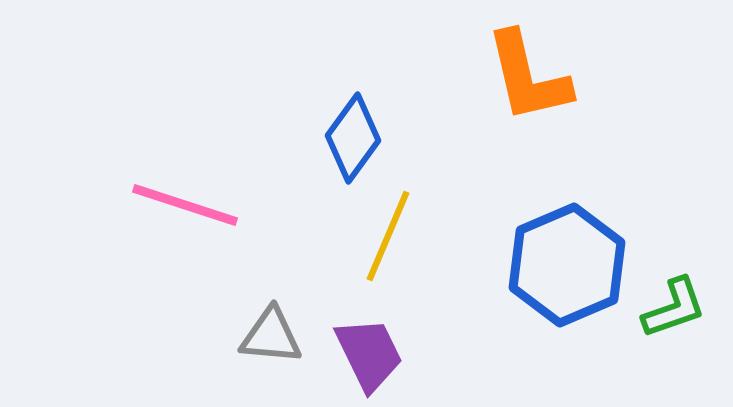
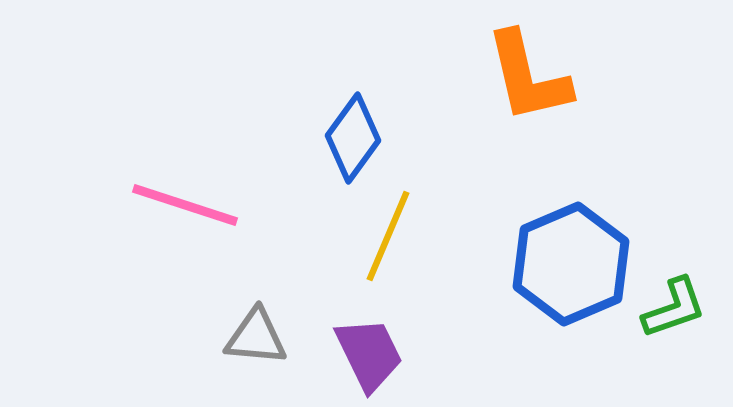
blue hexagon: moved 4 px right, 1 px up
gray triangle: moved 15 px left, 1 px down
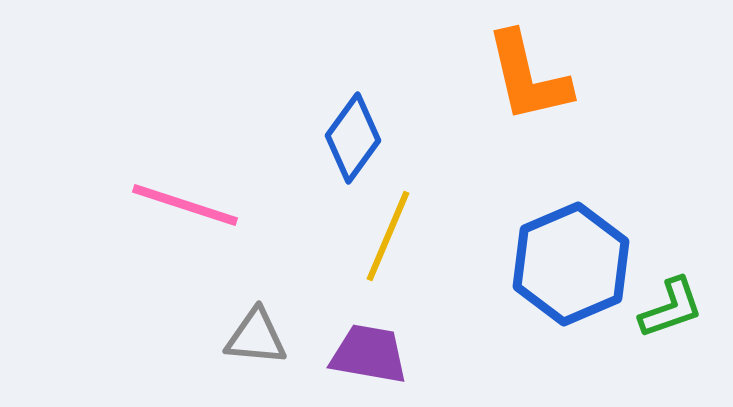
green L-shape: moved 3 px left
purple trapezoid: rotated 54 degrees counterclockwise
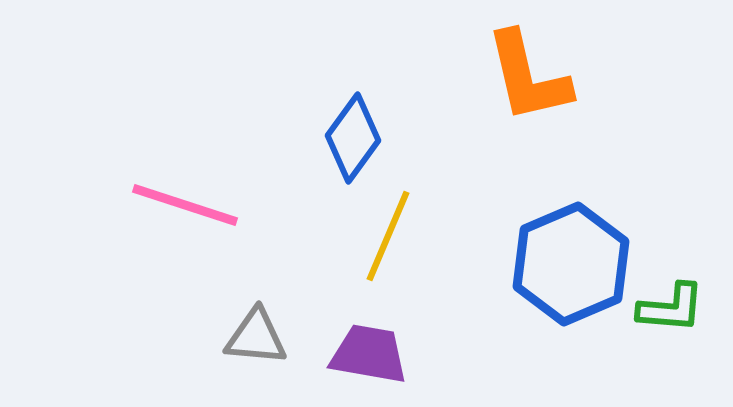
green L-shape: rotated 24 degrees clockwise
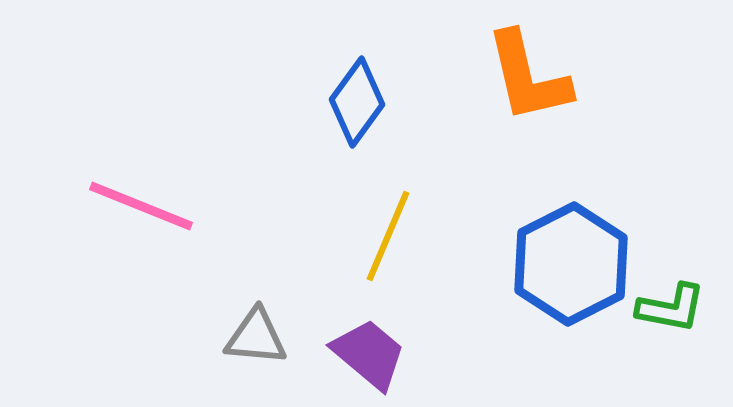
blue diamond: moved 4 px right, 36 px up
pink line: moved 44 px left, 1 px down; rotated 4 degrees clockwise
blue hexagon: rotated 4 degrees counterclockwise
green L-shape: rotated 6 degrees clockwise
purple trapezoid: rotated 30 degrees clockwise
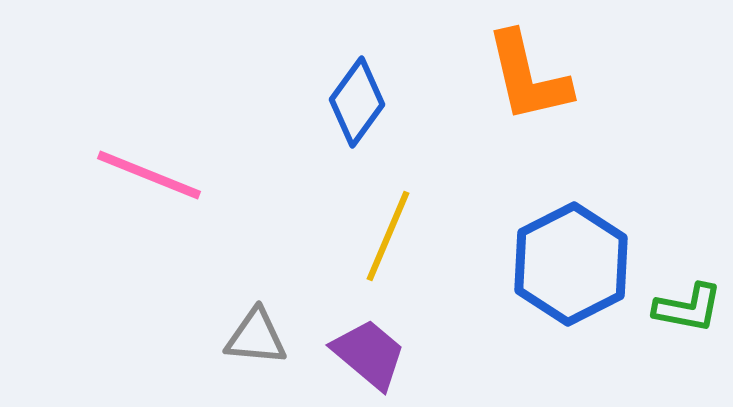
pink line: moved 8 px right, 31 px up
green L-shape: moved 17 px right
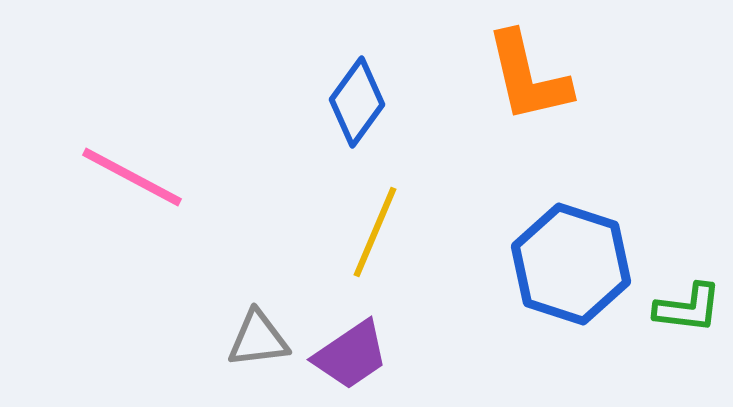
pink line: moved 17 px left, 2 px down; rotated 6 degrees clockwise
yellow line: moved 13 px left, 4 px up
blue hexagon: rotated 15 degrees counterclockwise
green L-shape: rotated 4 degrees counterclockwise
gray triangle: moved 2 px right, 2 px down; rotated 12 degrees counterclockwise
purple trapezoid: moved 18 px left, 1 px down; rotated 106 degrees clockwise
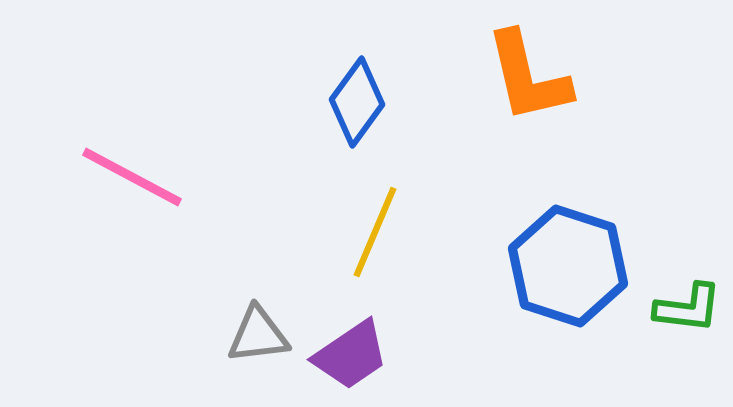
blue hexagon: moved 3 px left, 2 px down
gray triangle: moved 4 px up
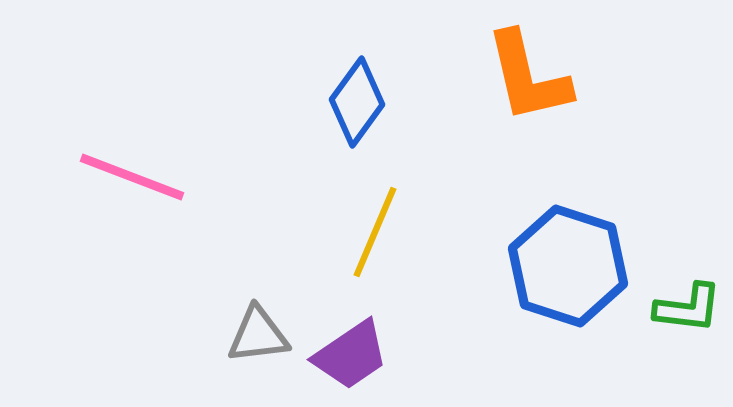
pink line: rotated 7 degrees counterclockwise
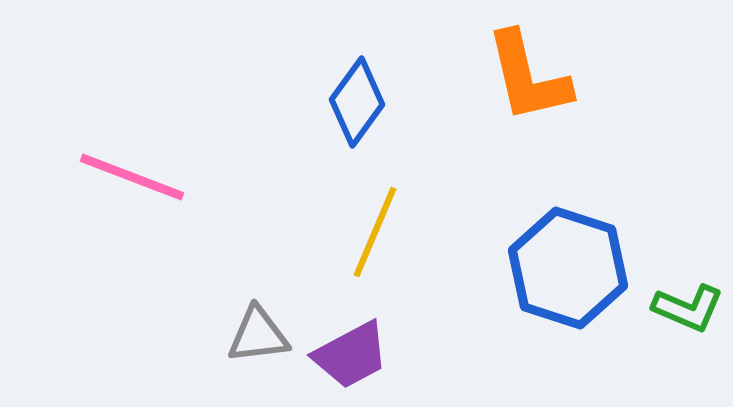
blue hexagon: moved 2 px down
green L-shape: rotated 16 degrees clockwise
purple trapezoid: rotated 6 degrees clockwise
